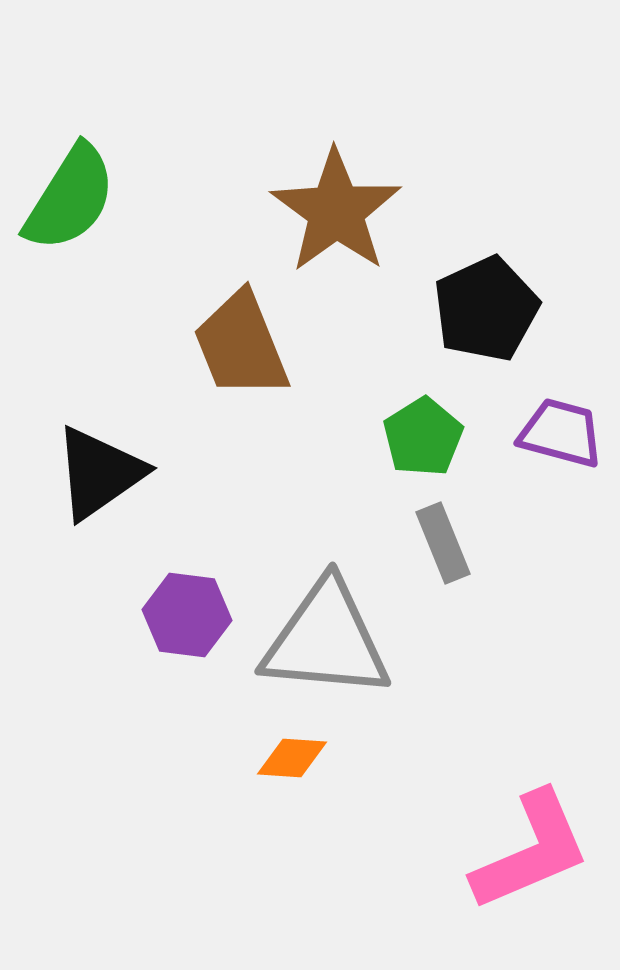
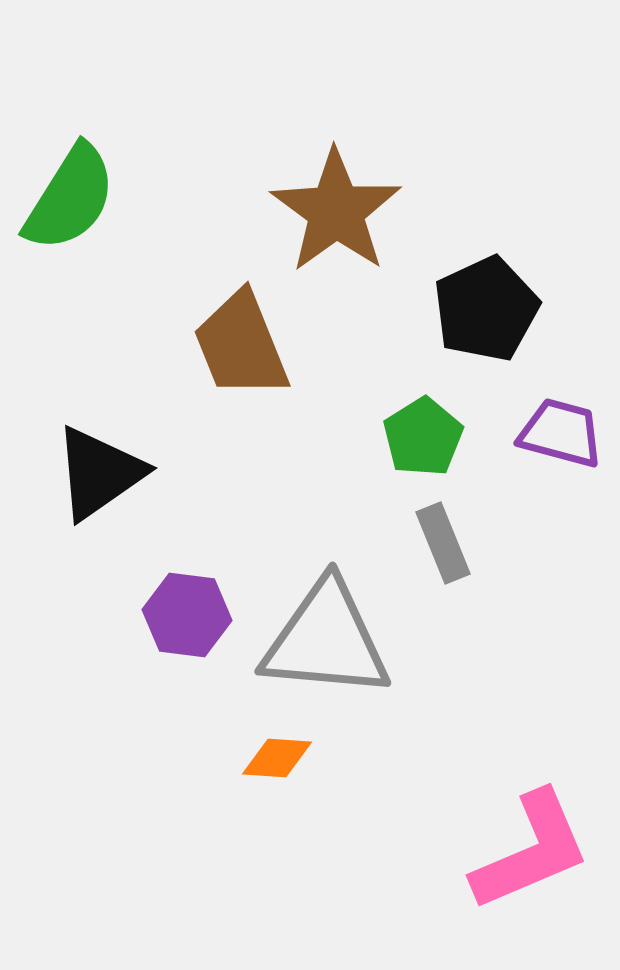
orange diamond: moved 15 px left
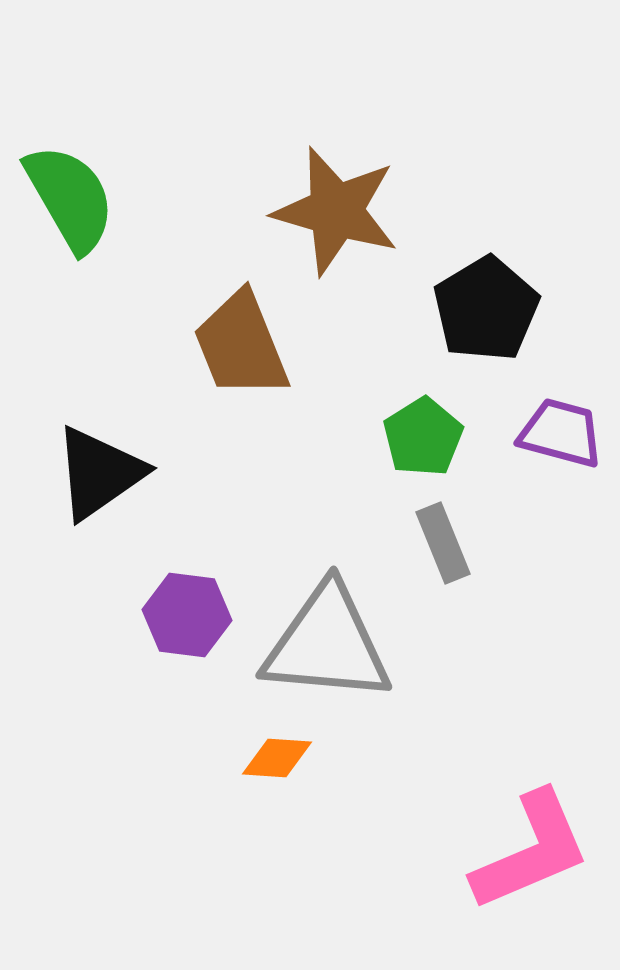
green semicircle: rotated 62 degrees counterclockwise
brown star: rotated 20 degrees counterclockwise
black pentagon: rotated 6 degrees counterclockwise
gray triangle: moved 1 px right, 4 px down
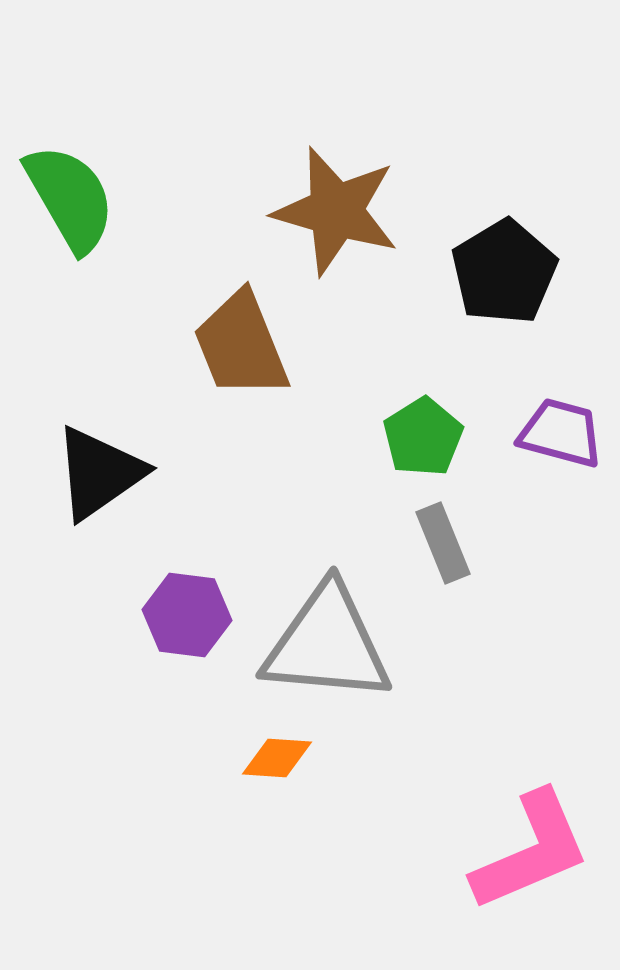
black pentagon: moved 18 px right, 37 px up
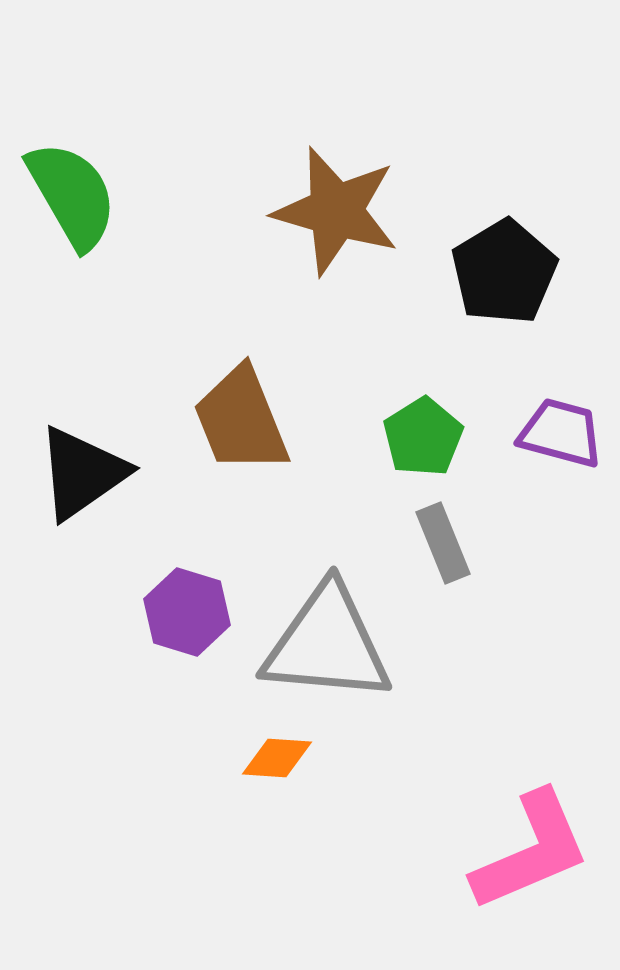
green semicircle: moved 2 px right, 3 px up
brown trapezoid: moved 75 px down
black triangle: moved 17 px left
purple hexagon: moved 3 px up; rotated 10 degrees clockwise
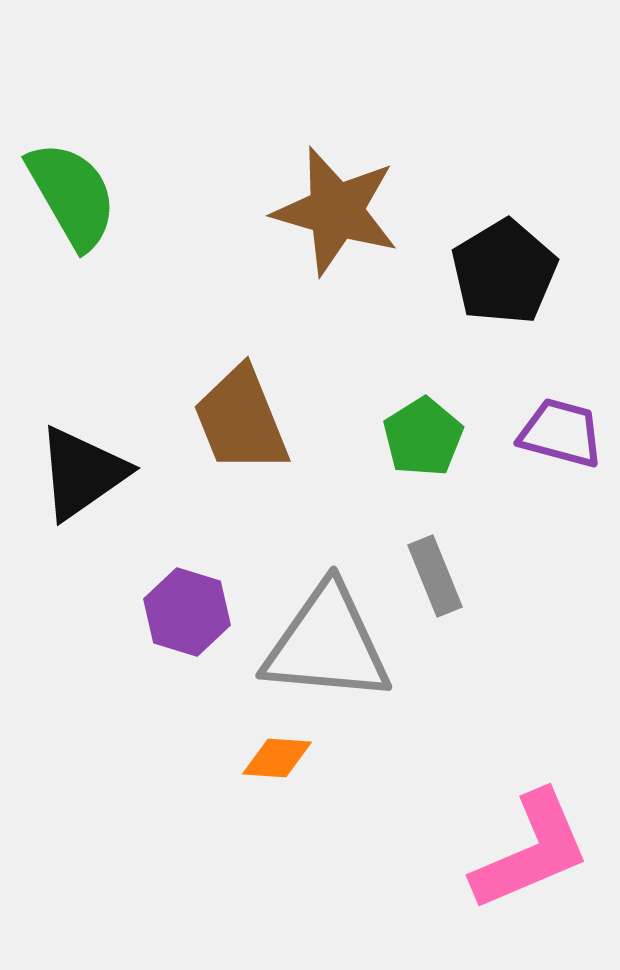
gray rectangle: moved 8 px left, 33 px down
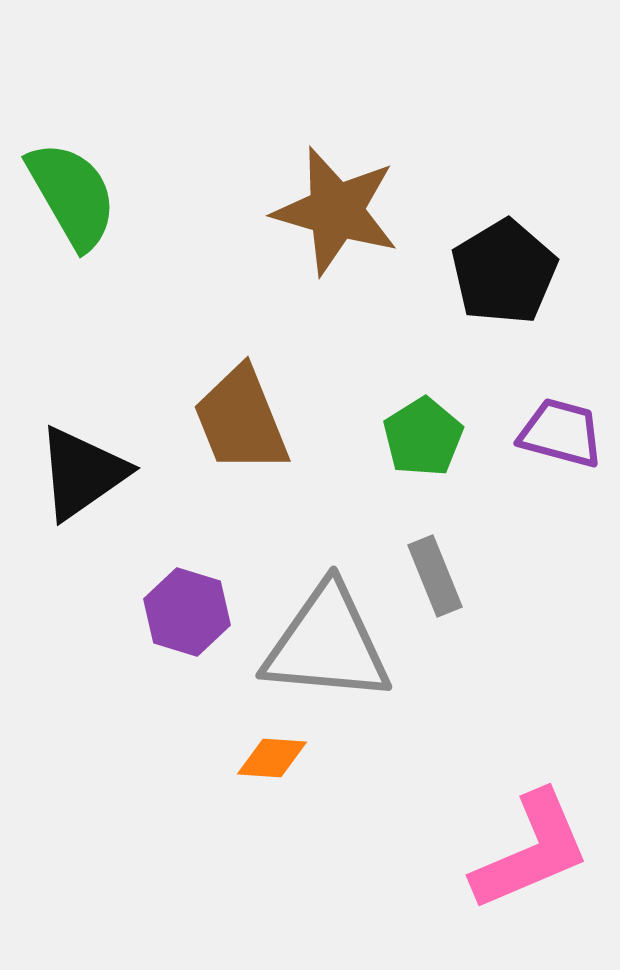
orange diamond: moved 5 px left
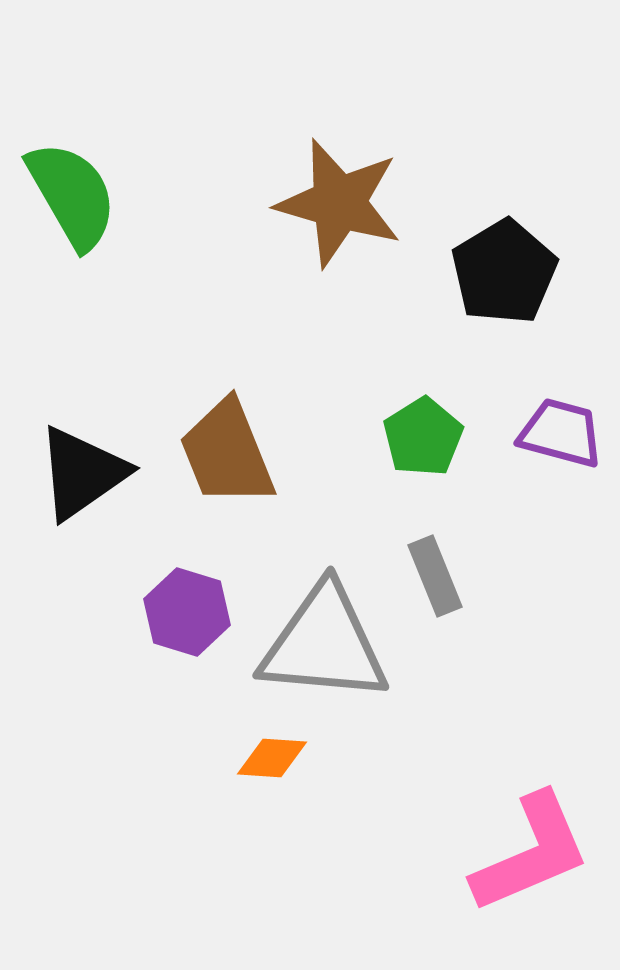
brown star: moved 3 px right, 8 px up
brown trapezoid: moved 14 px left, 33 px down
gray triangle: moved 3 px left
pink L-shape: moved 2 px down
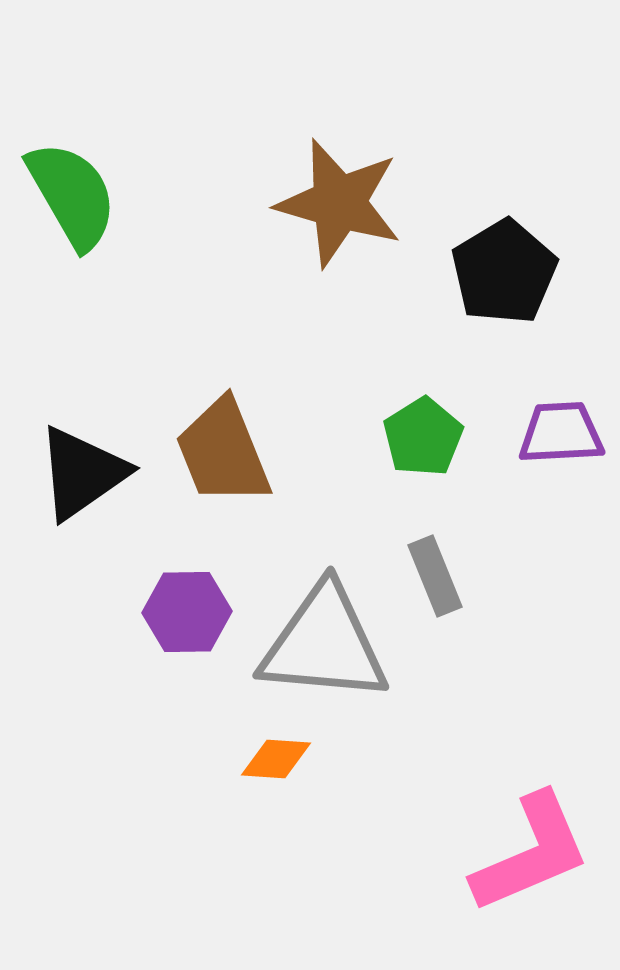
purple trapezoid: rotated 18 degrees counterclockwise
brown trapezoid: moved 4 px left, 1 px up
purple hexagon: rotated 18 degrees counterclockwise
orange diamond: moved 4 px right, 1 px down
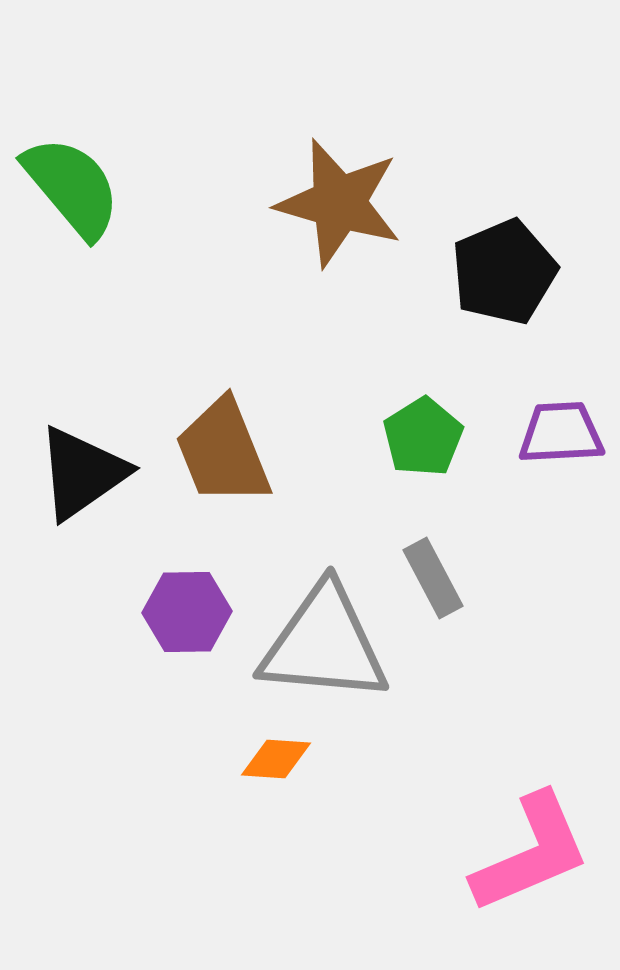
green semicircle: moved 8 px up; rotated 10 degrees counterclockwise
black pentagon: rotated 8 degrees clockwise
gray rectangle: moved 2 px left, 2 px down; rotated 6 degrees counterclockwise
